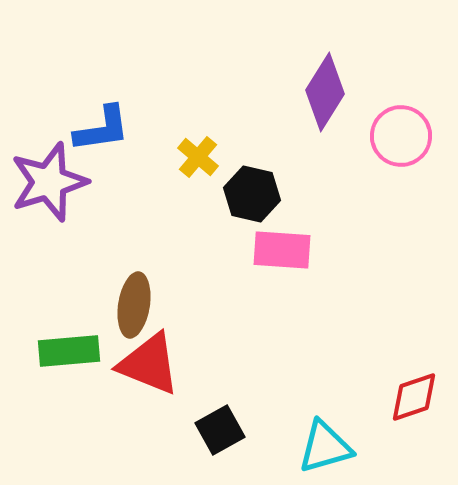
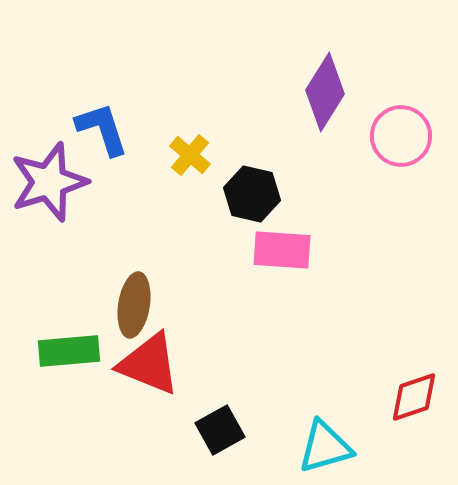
blue L-shape: rotated 100 degrees counterclockwise
yellow cross: moved 8 px left, 2 px up
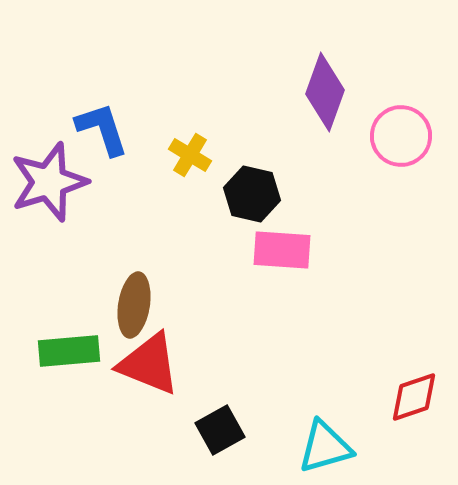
purple diamond: rotated 12 degrees counterclockwise
yellow cross: rotated 9 degrees counterclockwise
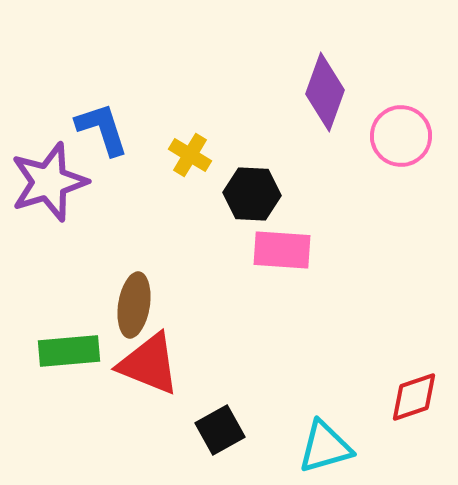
black hexagon: rotated 10 degrees counterclockwise
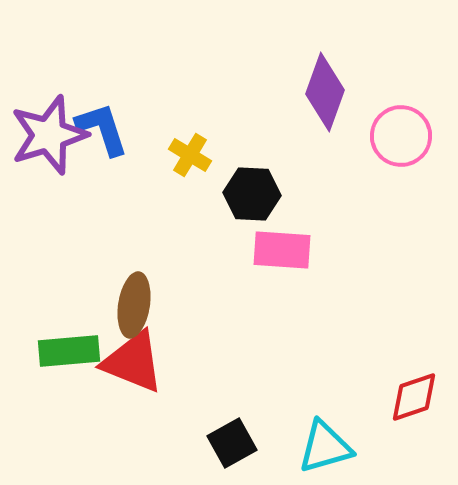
purple star: moved 47 px up
red triangle: moved 16 px left, 2 px up
black square: moved 12 px right, 13 px down
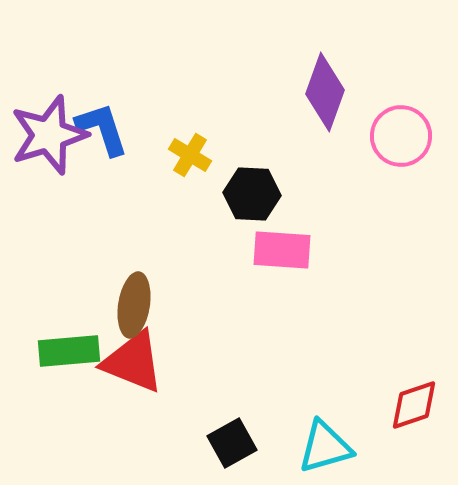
red diamond: moved 8 px down
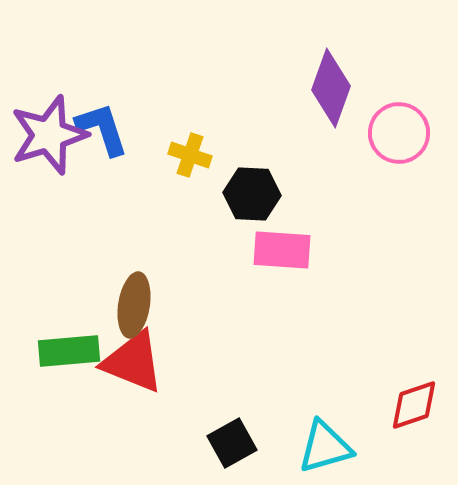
purple diamond: moved 6 px right, 4 px up
pink circle: moved 2 px left, 3 px up
yellow cross: rotated 12 degrees counterclockwise
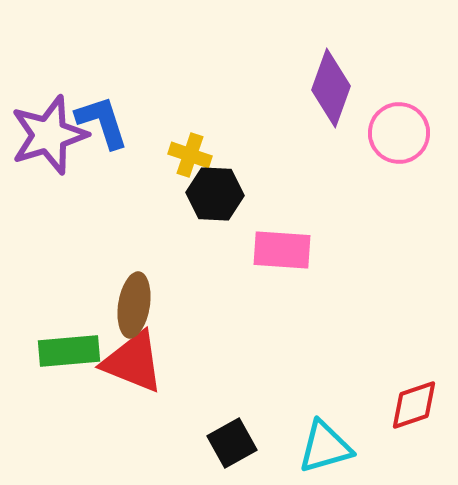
blue L-shape: moved 7 px up
black hexagon: moved 37 px left
